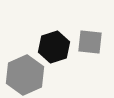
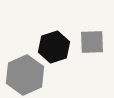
gray square: moved 2 px right; rotated 8 degrees counterclockwise
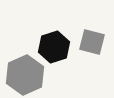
gray square: rotated 16 degrees clockwise
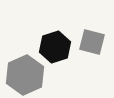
black hexagon: moved 1 px right
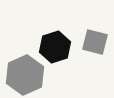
gray square: moved 3 px right
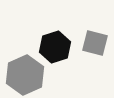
gray square: moved 1 px down
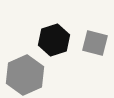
black hexagon: moved 1 px left, 7 px up
